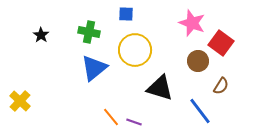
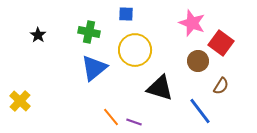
black star: moved 3 px left
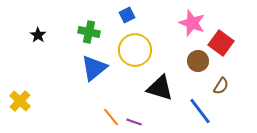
blue square: moved 1 px right, 1 px down; rotated 28 degrees counterclockwise
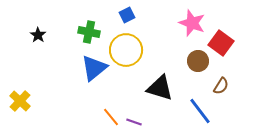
yellow circle: moved 9 px left
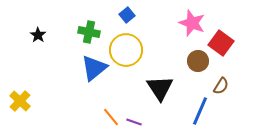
blue square: rotated 14 degrees counterclockwise
black triangle: rotated 40 degrees clockwise
blue line: rotated 60 degrees clockwise
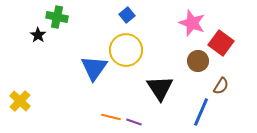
green cross: moved 32 px left, 15 px up
blue triangle: rotated 16 degrees counterclockwise
blue line: moved 1 px right, 1 px down
orange line: rotated 36 degrees counterclockwise
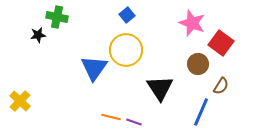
black star: rotated 28 degrees clockwise
brown circle: moved 3 px down
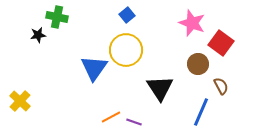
brown semicircle: rotated 60 degrees counterclockwise
orange line: rotated 42 degrees counterclockwise
